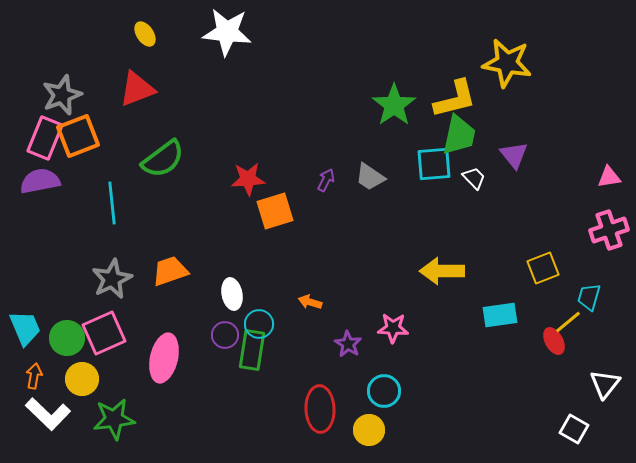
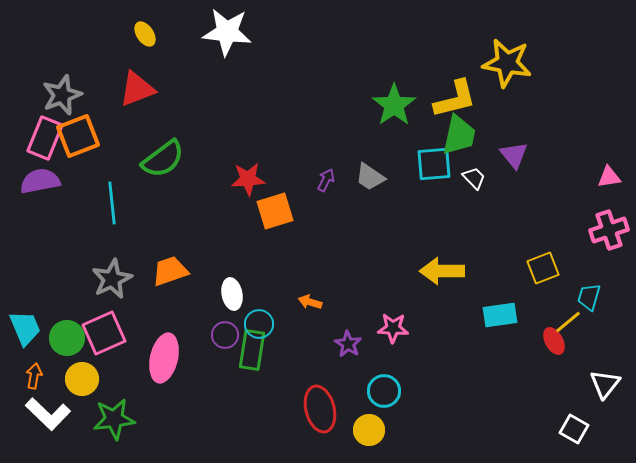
red ellipse at (320, 409): rotated 12 degrees counterclockwise
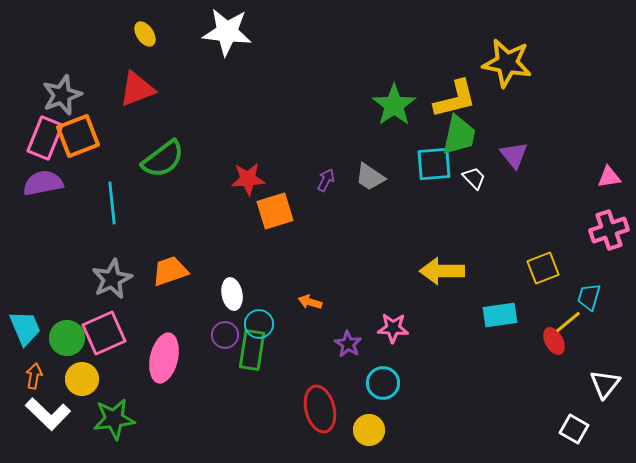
purple semicircle at (40, 181): moved 3 px right, 2 px down
cyan circle at (384, 391): moved 1 px left, 8 px up
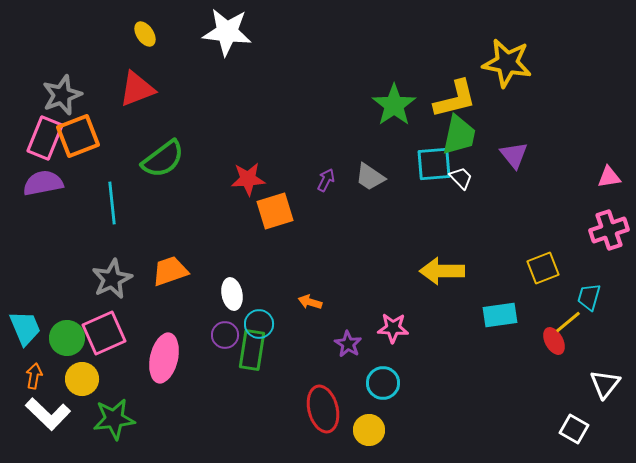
white trapezoid at (474, 178): moved 13 px left
red ellipse at (320, 409): moved 3 px right
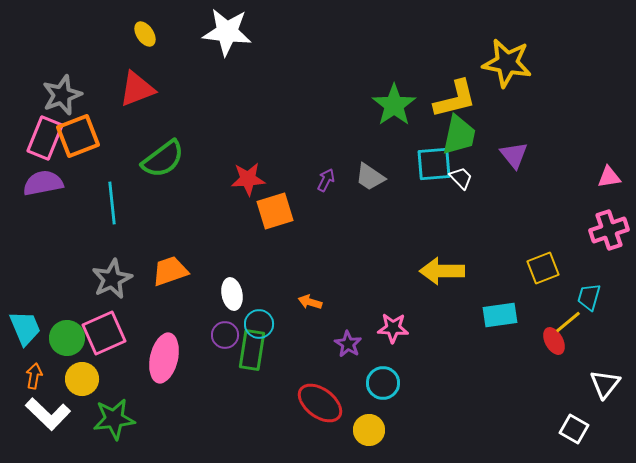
red ellipse at (323, 409): moved 3 px left, 6 px up; rotated 39 degrees counterclockwise
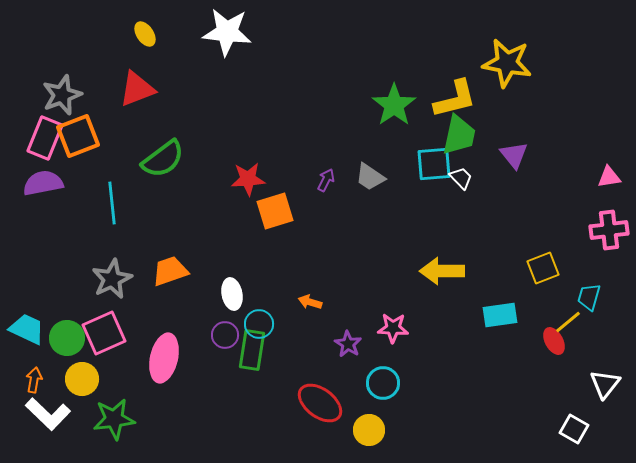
pink cross at (609, 230): rotated 12 degrees clockwise
cyan trapezoid at (25, 328): moved 2 px right, 1 px down; rotated 42 degrees counterclockwise
orange arrow at (34, 376): moved 4 px down
